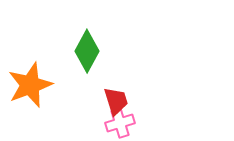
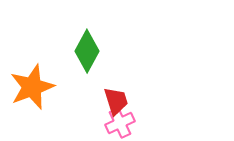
orange star: moved 2 px right, 2 px down
pink cross: rotated 8 degrees counterclockwise
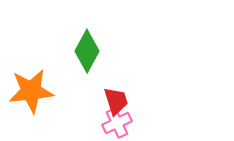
orange star: moved 1 px left, 4 px down; rotated 15 degrees clockwise
pink cross: moved 3 px left
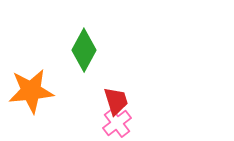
green diamond: moved 3 px left, 1 px up
pink cross: rotated 12 degrees counterclockwise
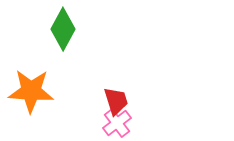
green diamond: moved 21 px left, 21 px up
orange star: rotated 9 degrees clockwise
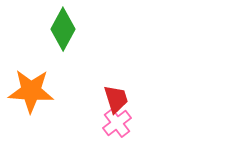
red trapezoid: moved 2 px up
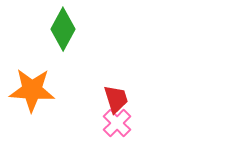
orange star: moved 1 px right, 1 px up
pink cross: rotated 8 degrees counterclockwise
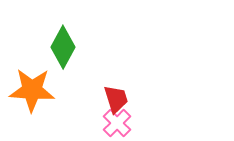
green diamond: moved 18 px down
